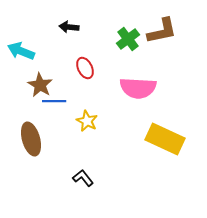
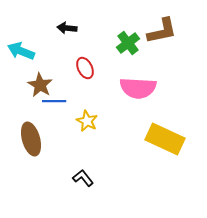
black arrow: moved 2 px left, 1 px down
green cross: moved 4 px down
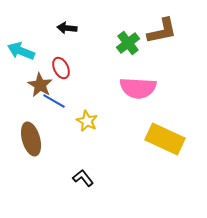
red ellipse: moved 24 px left
blue line: rotated 30 degrees clockwise
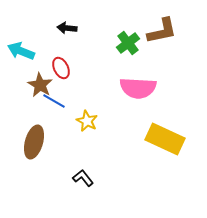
brown ellipse: moved 3 px right, 3 px down; rotated 32 degrees clockwise
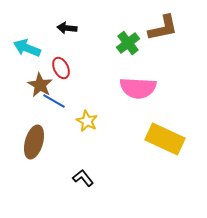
brown L-shape: moved 1 px right, 3 px up
cyan arrow: moved 6 px right, 3 px up
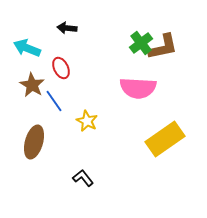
brown L-shape: moved 19 px down
green cross: moved 13 px right
brown star: moved 8 px left
blue line: rotated 25 degrees clockwise
yellow rectangle: rotated 60 degrees counterclockwise
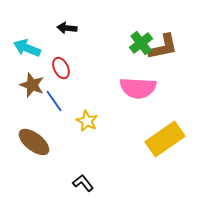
brown star: rotated 10 degrees counterclockwise
brown ellipse: rotated 68 degrees counterclockwise
black L-shape: moved 5 px down
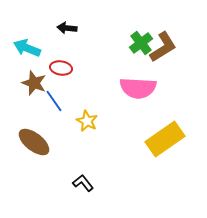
brown L-shape: rotated 20 degrees counterclockwise
red ellipse: rotated 55 degrees counterclockwise
brown star: moved 2 px right, 2 px up
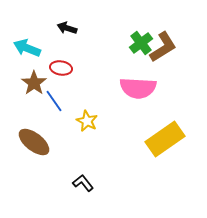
black arrow: rotated 12 degrees clockwise
brown star: rotated 15 degrees clockwise
